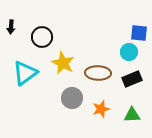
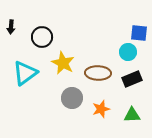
cyan circle: moved 1 px left
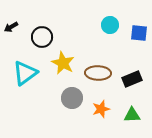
black arrow: rotated 56 degrees clockwise
cyan circle: moved 18 px left, 27 px up
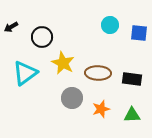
black rectangle: rotated 30 degrees clockwise
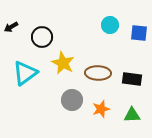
gray circle: moved 2 px down
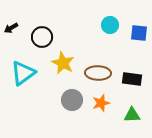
black arrow: moved 1 px down
cyan triangle: moved 2 px left
orange star: moved 6 px up
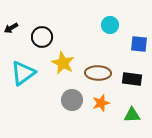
blue square: moved 11 px down
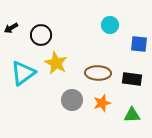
black circle: moved 1 px left, 2 px up
yellow star: moved 7 px left
orange star: moved 1 px right
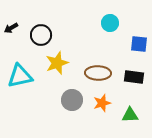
cyan circle: moved 2 px up
yellow star: moved 1 px right; rotated 25 degrees clockwise
cyan triangle: moved 3 px left, 3 px down; rotated 24 degrees clockwise
black rectangle: moved 2 px right, 2 px up
green triangle: moved 2 px left
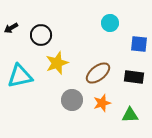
brown ellipse: rotated 40 degrees counterclockwise
